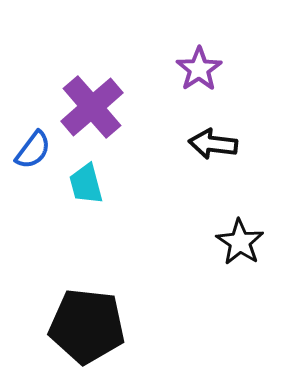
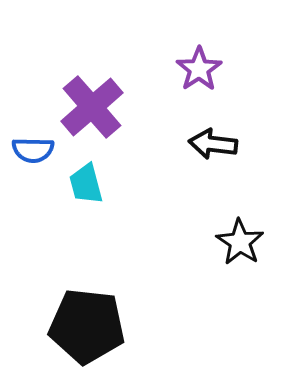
blue semicircle: rotated 54 degrees clockwise
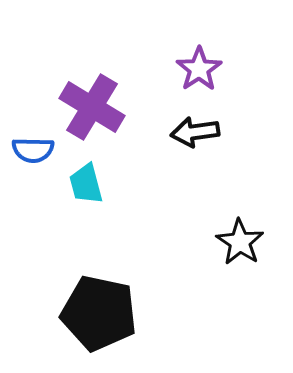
purple cross: rotated 18 degrees counterclockwise
black arrow: moved 18 px left, 12 px up; rotated 15 degrees counterclockwise
black pentagon: moved 12 px right, 13 px up; rotated 6 degrees clockwise
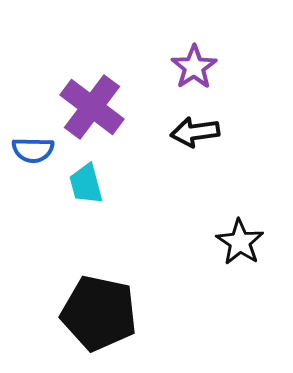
purple star: moved 5 px left, 2 px up
purple cross: rotated 6 degrees clockwise
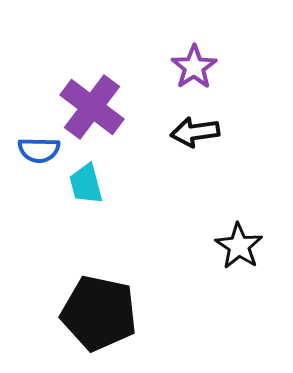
blue semicircle: moved 6 px right
black star: moved 1 px left, 4 px down
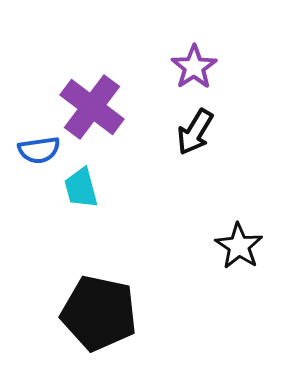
black arrow: rotated 51 degrees counterclockwise
blue semicircle: rotated 9 degrees counterclockwise
cyan trapezoid: moved 5 px left, 4 px down
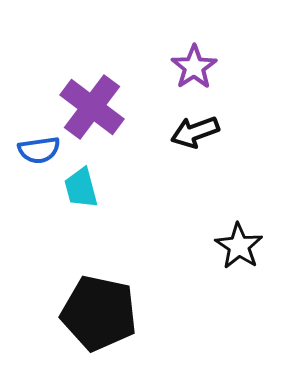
black arrow: rotated 39 degrees clockwise
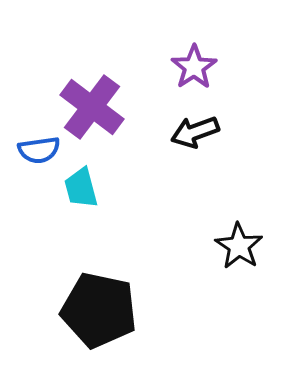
black pentagon: moved 3 px up
